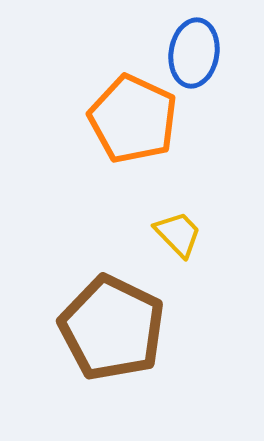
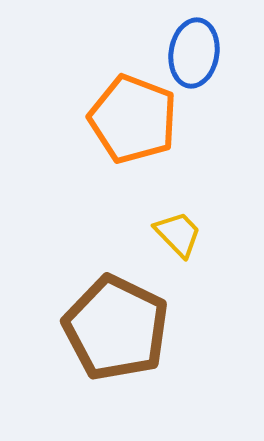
orange pentagon: rotated 4 degrees counterclockwise
brown pentagon: moved 4 px right
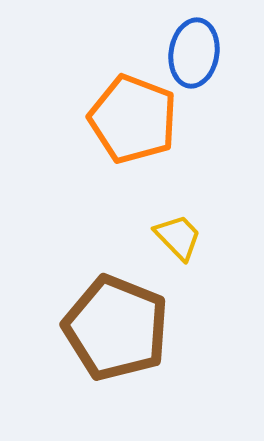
yellow trapezoid: moved 3 px down
brown pentagon: rotated 4 degrees counterclockwise
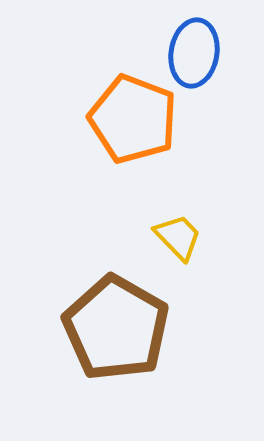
brown pentagon: rotated 8 degrees clockwise
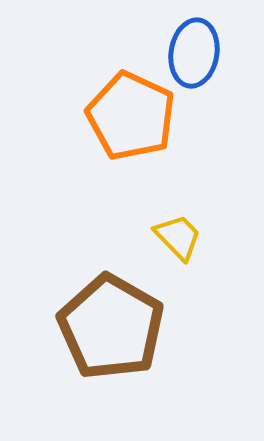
orange pentagon: moved 2 px left, 3 px up; rotated 4 degrees clockwise
brown pentagon: moved 5 px left, 1 px up
